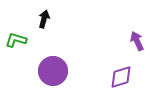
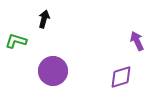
green L-shape: moved 1 px down
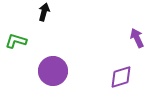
black arrow: moved 7 px up
purple arrow: moved 3 px up
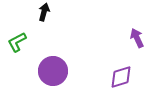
green L-shape: moved 1 px right, 1 px down; rotated 45 degrees counterclockwise
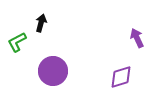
black arrow: moved 3 px left, 11 px down
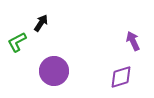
black arrow: rotated 18 degrees clockwise
purple arrow: moved 4 px left, 3 px down
purple circle: moved 1 px right
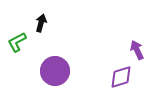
black arrow: rotated 18 degrees counterclockwise
purple arrow: moved 4 px right, 9 px down
purple circle: moved 1 px right
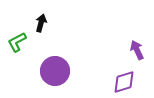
purple diamond: moved 3 px right, 5 px down
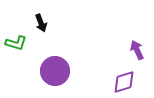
black arrow: rotated 144 degrees clockwise
green L-shape: moved 1 px left, 1 px down; rotated 135 degrees counterclockwise
